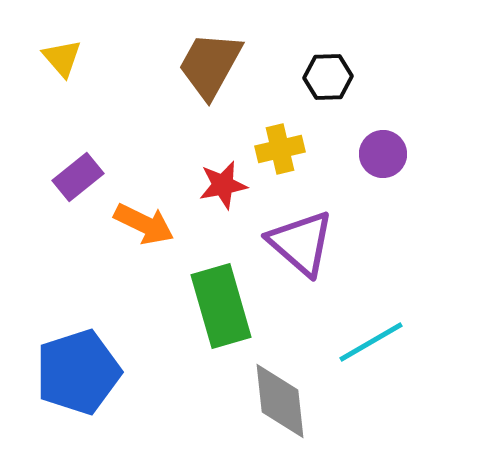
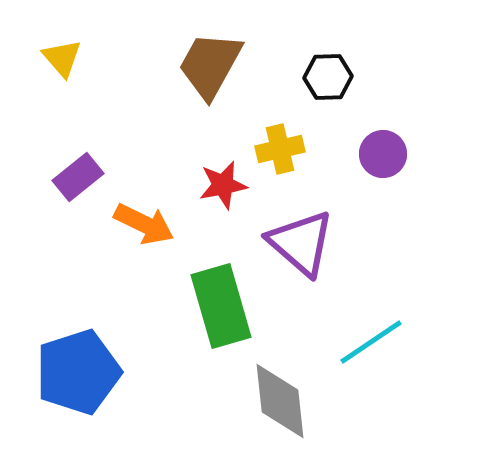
cyan line: rotated 4 degrees counterclockwise
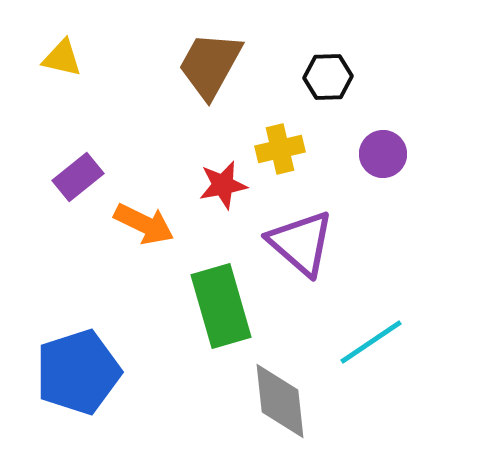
yellow triangle: rotated 36 degrees counterclockwise
